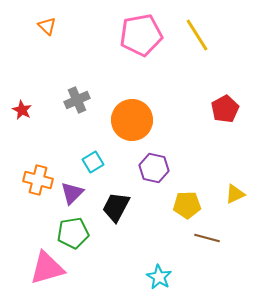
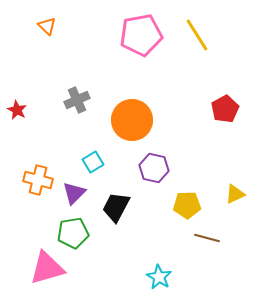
red star: moved 5 px left
purple triangle: moved 2 px right
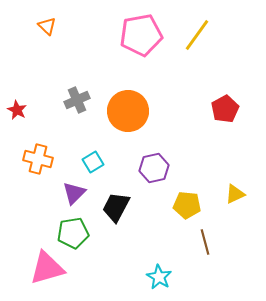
yellow line: rotated 68 degrees clockwise
orange circle: moved 4 px left, 9 px up
purple hexagon: rotated 24 degrees counterclockwise
orange cross: moved 21 px up
yellow pentagon: rotated 8 degrees clockwise
brown line: moved 2 px left, 4 px down; rotated 60 degrees clockwise
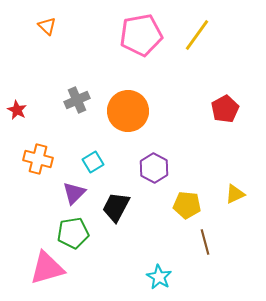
purple hexagon: rotated 20 degrees counterclockwise
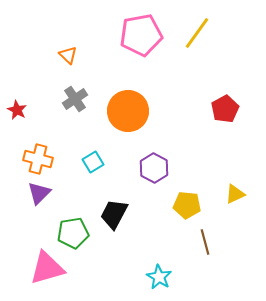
orange triangle: moved 21 px right, 29 px down
yellow line: moved 2 px up
gray cross: moved 2 px left, 1 px up; rotated 10 degrees counterclockwise
purple triangle: moved 35 px left
black trapezoid: moved 2 px left, 7 px down
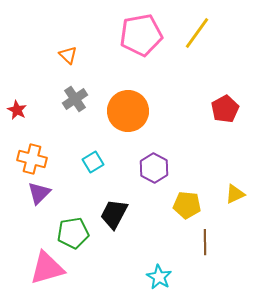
orange cross: moved 6 px left
brown line: rotated 15 degrees clockwise
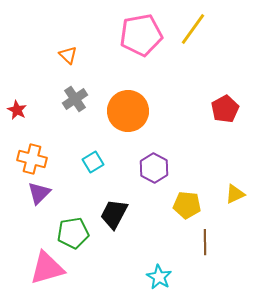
yellow line: moved 4 px left, 4 px up
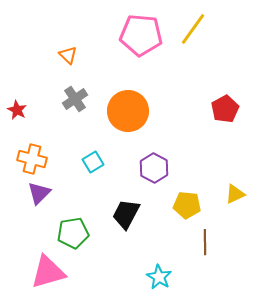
pink pentagon: rotated 15 degrees clockwise
black trapezoid: moved 12 px right
pink triangle: moved 1 px right, 4 px down
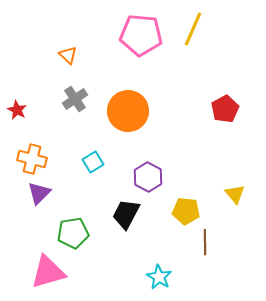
yellow line: rotated 12 degrees counterclockwise
purple hexagon: moved 6 px left, 9 px down
yellow triangle: rotated 45 degrees counterclockwise
yellow pentagon: moved 1 px left, 6 px down
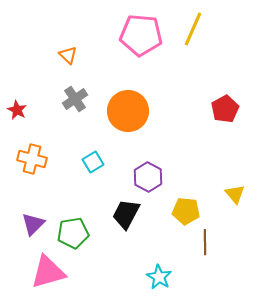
purple triangle: moved 6 px left, 31 px down
